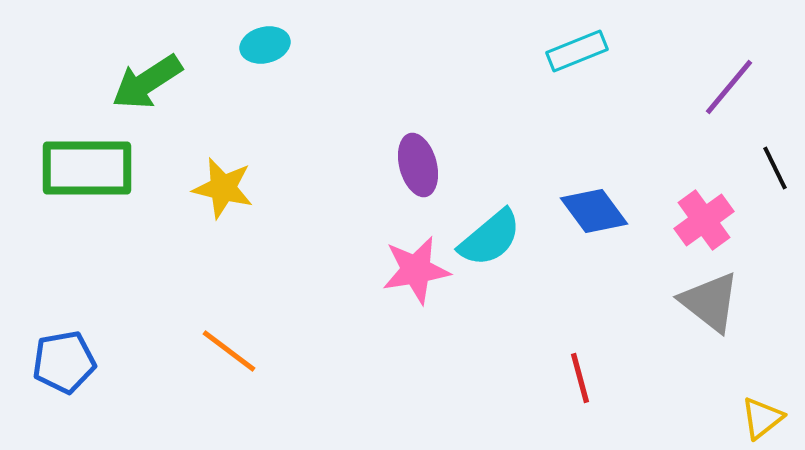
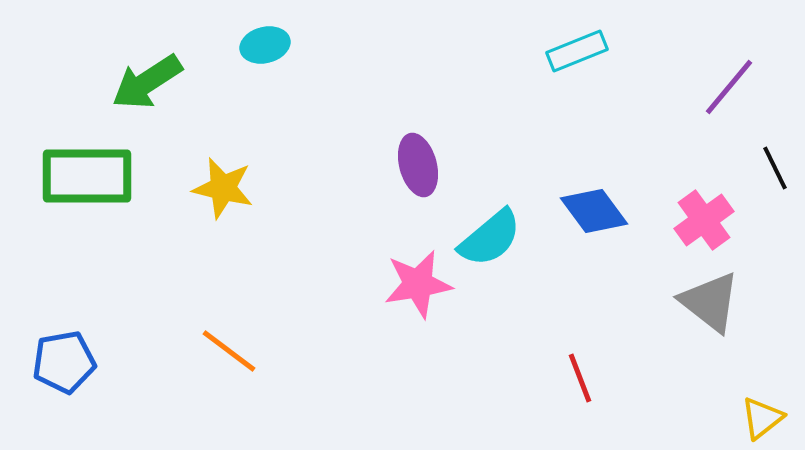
green rectangle: moved 8 px down
pink star: moved 2 px right, 14 px down
red line: rotated 6 degrees counterclockwise
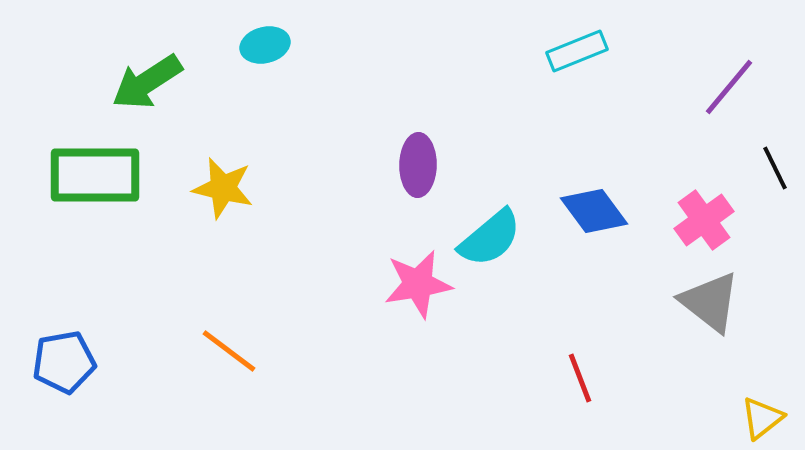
purple ellipse: rotated 16 degrees clockwise
green rectangle: moved 8 px right, 1 px up
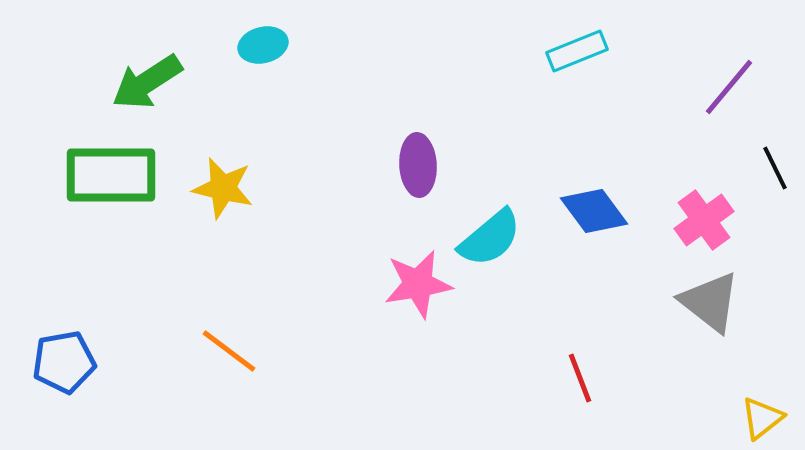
cyan ellipse: moved 2 px left
purple ellipse: rotated 4 degrees counterclockwise
green rectangle: moved 16 px right
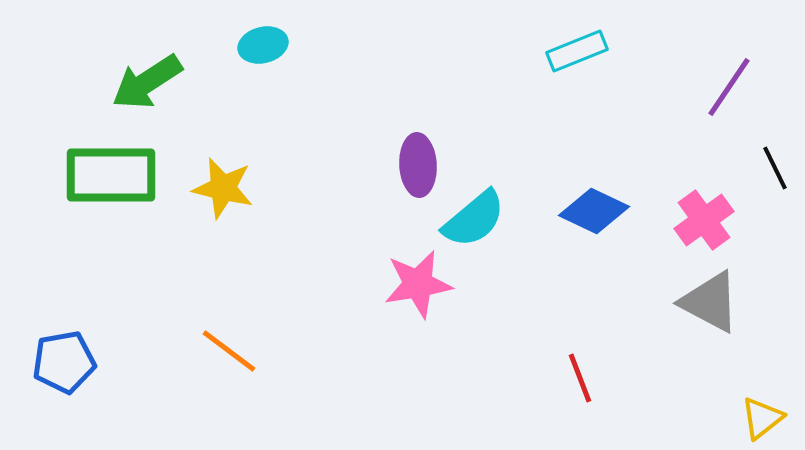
purple line: rotated 6 degrees counterclockwise
blue diamond: rotated 28 degrees counterclockwise
cyan semicircle: moved 16 px left, 19 px up
gray triangle: rotated 10 degrees counterclockwise
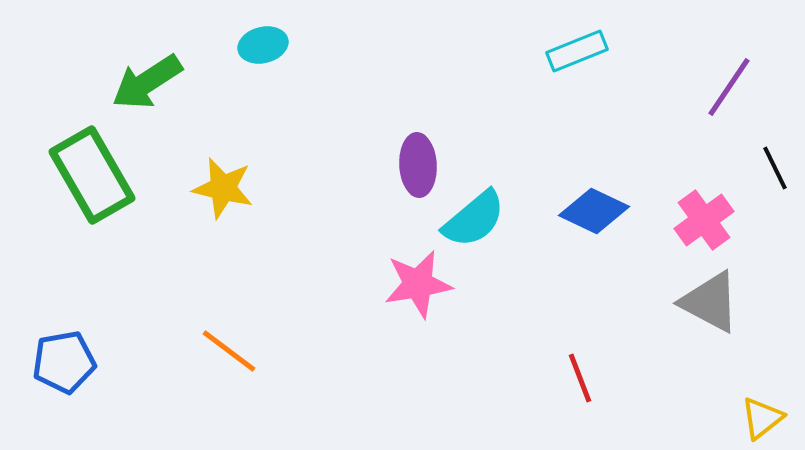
green rectangle: moved 19 px left; rotated 60 degrees clockwise
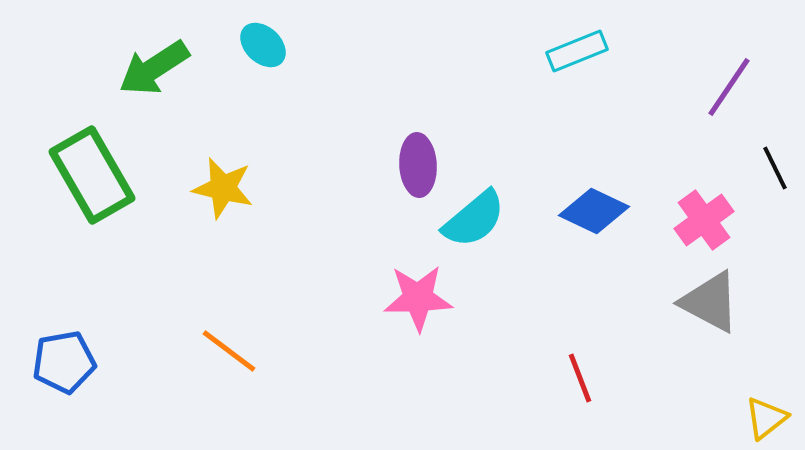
cyan ellipse: rotated 57 degrees clockwise
green arrow: moved 7 px right, 14 px up
pink star: moved 14 px down; rotated 8 degrees clockwise
yellow triangle: moved 4 px right
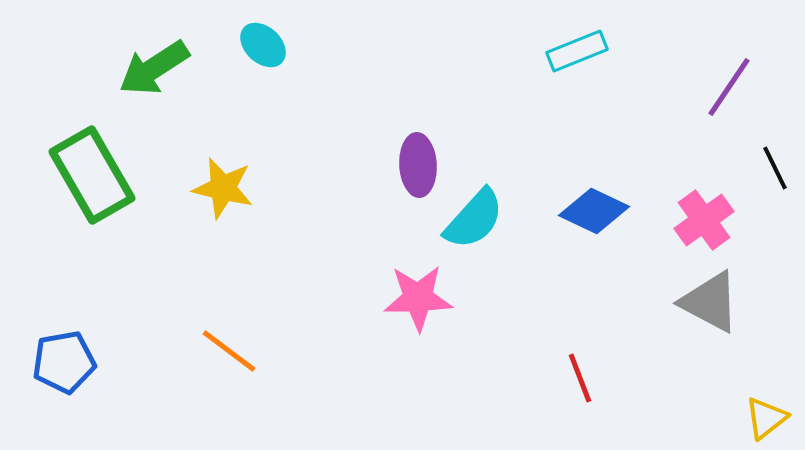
cyan semicircle: rotated 8 degrees counterclockwise
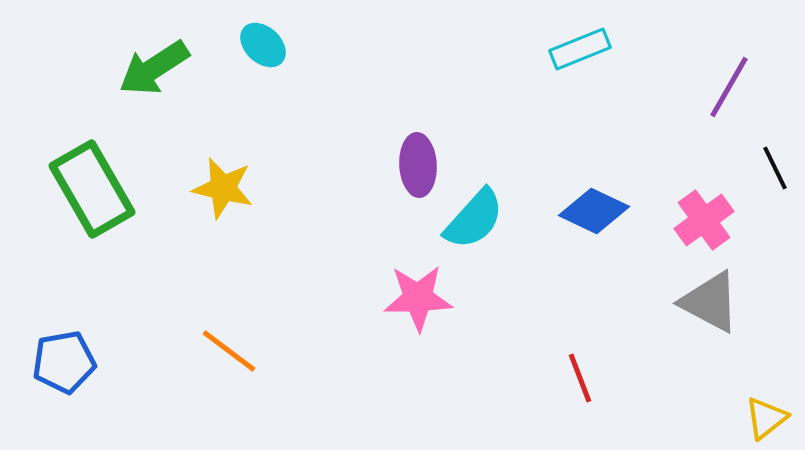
cyan rectangle: moved 3 px right, 2 px up
purple line: rotated 4 degrees counterclockwise
green rectangle: moved 14 px down
